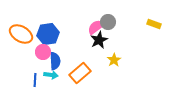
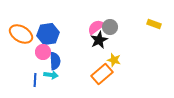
gray circle: moved 2 px right, 5 px down
yellow star: rotated 24 degrees counterclockwise
orange rectangle: moved 22 px right, 1 px down
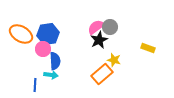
yellow rectangle: moved 6 px left, 24 px down
pink circle: moved 3 px up
blue line: moved 5 px down
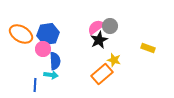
gray circle: moved 1 px up
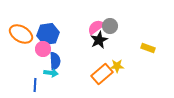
yellow star: moved 3 px right, 6 px down; rotated 16 degrees counterclockwise
cyan arrow: moved 2 px up
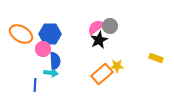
blue hexagon: moved 2 px right; rotated 10 degrees clockwise
yellow rectangle: moved 8 px right, 10 px down
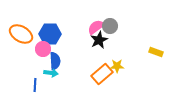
yellow rectangle: moved 6 px up
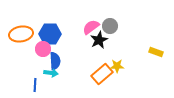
pink semicircle: moved 5 px left
orange ellipse: rotated 40 degrees counterclockwise
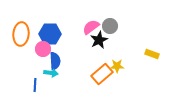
orange ellipse: rotated 75 degrees counterclockwise
yellow rectangle: moved 4 px left, 2 px down
